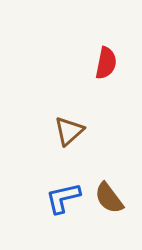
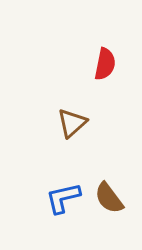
red semicircle: moved 1 px left, 1 px down
brown triangle: moved 3 px right, 8 px up
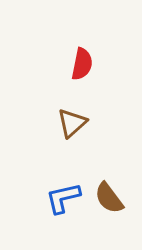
red semicircle: moved 23 px left
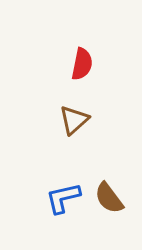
brown triangle: moved 2 px right, 3 px up
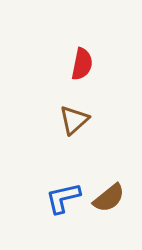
brown semicircle: rotated 92 degrees counterclockwise
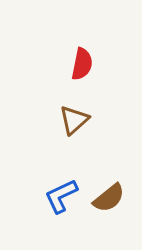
blue L-shape: moved 2 px left, 2 px up; rotated 12 degrees counterclockwise
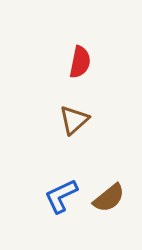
red semicircle: moved 2 px left, 2 px up
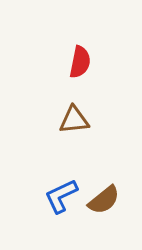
brown triangle: rotated 36 degrees clockwise
brown semicircle: moved 5 px left, 2 px down
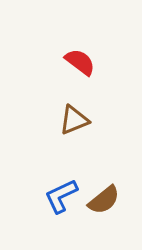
red semicircle: rotated 64 degrees counterclockwise
brown triangle: rotated 16 degrees counterclockwise
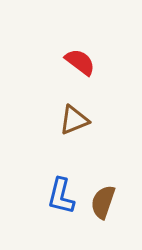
blue L-shape: rotated 51 degrees counterclockwise
brown semicircle: moved 1 px left, 2 px down; rotated 148 degrees clockwise
